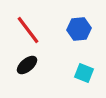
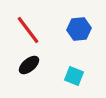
black ellipse: moved 2 px right
cyan square: moved 10 px left, 3 px down
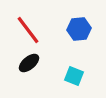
black ellipse: moved 2 px up
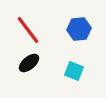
cyan square: moved 5 px up
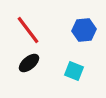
blue hexagon: moved 5 px right, 1 px down
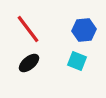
red line: moved 1 px up
cyan square: moved 3 px right, 10 px up
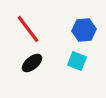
black ellipse: moved 3 px right
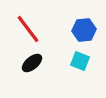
cyan square: moved 3 px right
